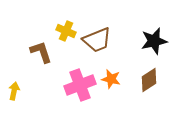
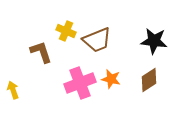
black star: rotated 20 degrees clockwise
pink cross: moved 2 px up
yellow arrow: moved 1 px left, 1 px up; rotated 30 degrees counterclockwise
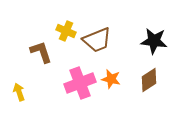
yellow arrow: moved 6 px right, 2 px down
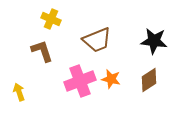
yellow cross: moved 15 px left, 12 px up
brown L-shape: moved 1 px right, 1 px up
pink cross: moved 2 px up
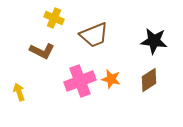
yellow cross: moved 3 px right, 1 px up
brown trapezoid: moved 3 px left, 5 px up
brown L-shape: rotated 135 degrees clockwise
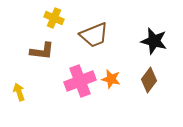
black star: rotated 8 degrees clockwise
brown L-shape: rotated 20 degrees counterclockwise
brown diamond: rotated 20 degrees counterclockwise
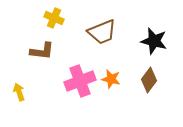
brown trapezoid: moved 8 px right, 3 px up
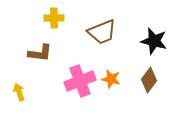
yellow cross: rotated 24 degrees counterclockwise
brown L-shape: moved 2 px left, 2 px down
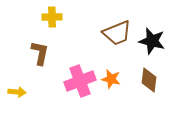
yellow cross: moved 2 px left, 1 px up
brown trapezoid: moved 15 px right, 1 px down
black star: moved 2 px left
brown L-shape: rotated 85 degrees counterclockwise
brown diamond: rotated 30 degrees counterclockwise
yellow arrow: moved 2 px left; rotated 114 degrees clockwise
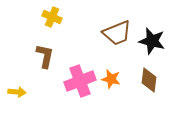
yellow cross: rotated 24 degrees clockwise
brown L-shape: moved 5 px right, 3 px down
